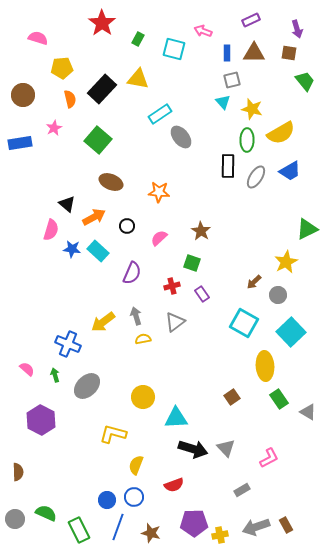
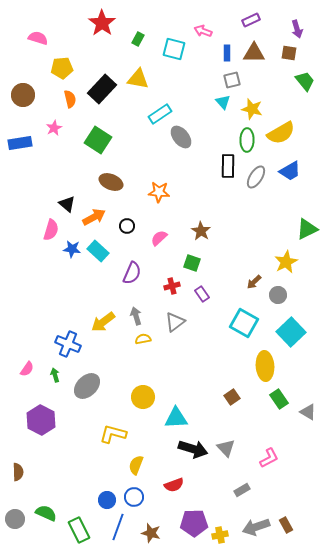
green square at (98, 140): rotated 8 degrees counterclockwise
pink semicircle at (27, 369): rotated 84 degrees clockwise
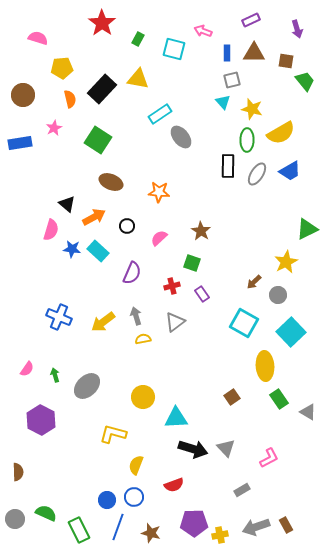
brown square at (289, 53): moved 3 px left, 8 px down
gray ellipse at (256, 177): moved 1 px right, 3 px up
blue cross at (68, 344): moved 9 px left, 27 px up
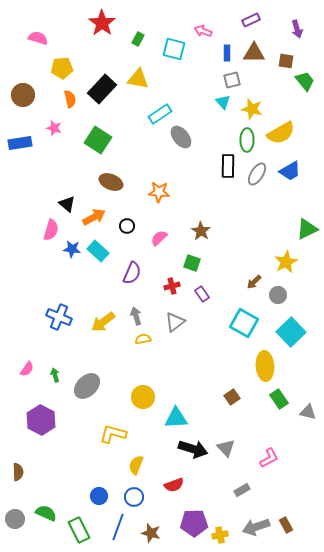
pink star at (54, 128): rotated 28 degrees counterclockwise
gray triangle at (308, 412): rotated 18 degrees counterclockwise
blue circle at (107, 500): moved 8 px left, 4 px up
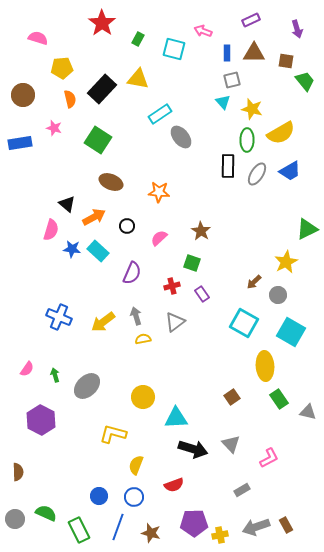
cyan square at (291, 332): rotated 16 degrees counterclockwise
gray triangle at (226, 448): moved 5 px right, 4 px up
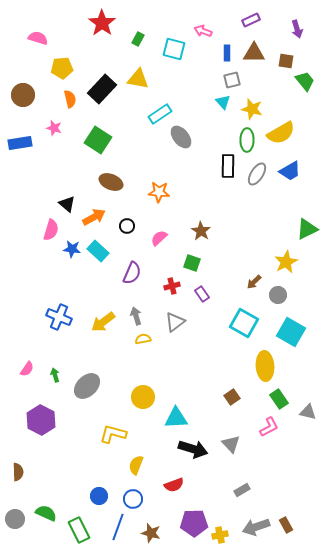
pink L-shape at (269, 458): moved 31 px up
blue circle at (134, 497): moved 1 px left, 2 px down
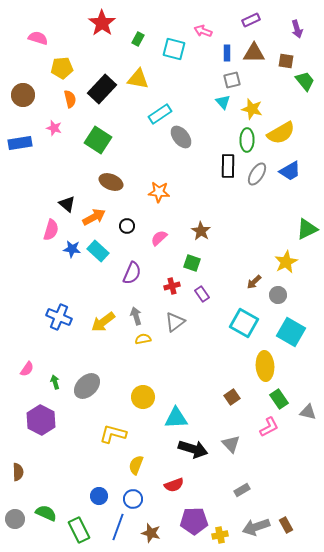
green arrow at (55, 375): moved 7 px down
purple pentagon at (194, 523): moved 2 px up
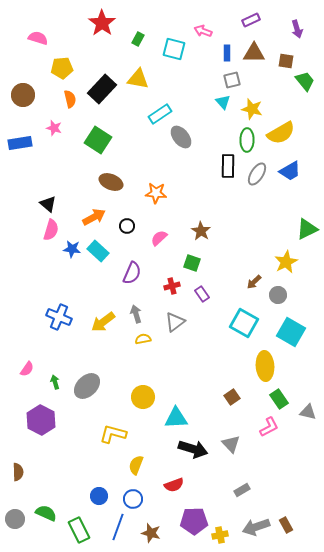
orange star at (159, 192): moved 3 px left, 1 px down
black triangle at (67, 204): moved 19 px left
gray arrow at (136, 316): moved 2 px up
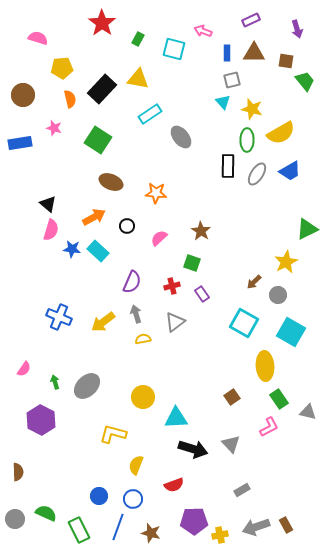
cyan rectangle at (160, 114): moved 10 px left
purple semicircle at (132, 273): moved 9 px down
pink semicircle at (27, 369): moved 3 px left
